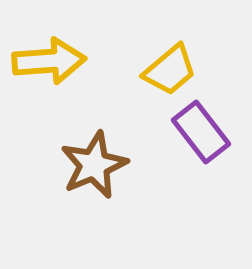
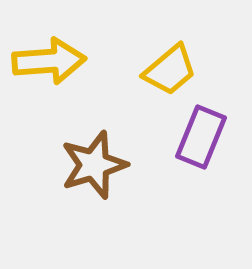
purple rectangle: moved 5 px down; rotated 60 degrees clockwise
brown star: rotated 6 degrees clockwise
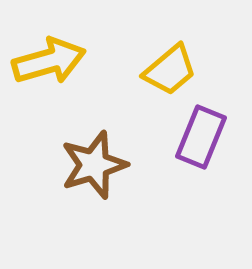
yellow arrow: rotated 12 degrees counterclockwise
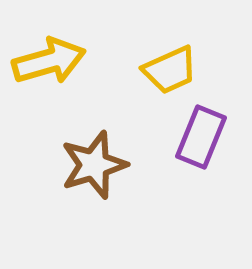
yellow trapezoid: rotated 16 degrees clockwise
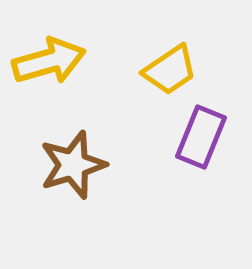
yellow trapezoid: rotated 10 degrees counterclockwise
brown star: moved 21 px left
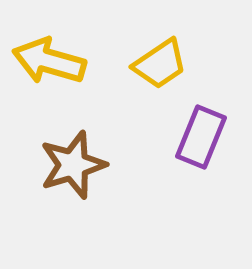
yellow arrow: rotated 148 degrees counterclockwise
yellow trapezoid: moved 10 px left, 6 px up
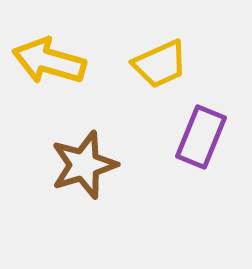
yellow trapezoid: rotated 10 degrees clockwise
brown star: moved 11 px right
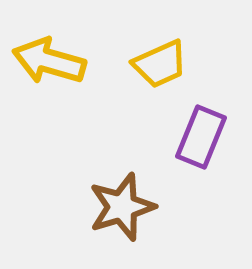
brown star: moved 38 px right, 42 px down
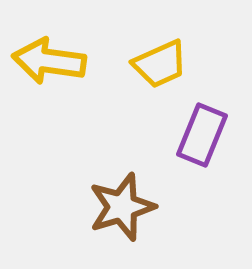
yellow arrow: rotated 8 degrees counterclockwise
purple rectangle: moved 1 px right, 2 px up
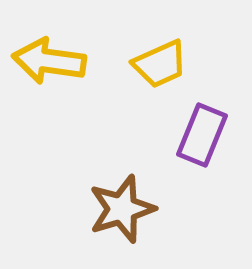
brown star: moved 2 px down
